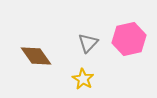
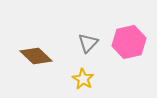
pink hexagon: moved 3 px down
brown diamond: rotated 12 degrees counterclockwise
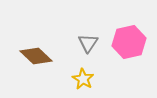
gray triangle: rotated 10 degrees counterclockwise
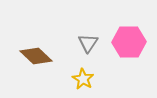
pink hexagon: rotated 12 degrees clockwise
